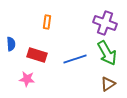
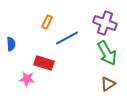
orange rectangle: rotated 16 degrees clockwise
red rectangle: moved 7 px right, 8 px down
blue line: moved 8 px left, 21 px up; rotated 10 degrees counterclockwise
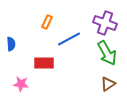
blue line: moved 2 px right, 1 px down
red rectangle: rotated 18 degrees counterclockwise
pink star: moved 6 px left, 5 px down
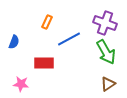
blue semicircle: moved 3 px right, 2 px up; rotated 24 degrees clockwise
green arrow: moved 1 px left, 1 px up
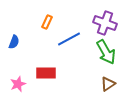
red rectangle: moved 2 px right, 10 px down
pink star: moved 3 px left; rotated 28 degrees counterclockwise
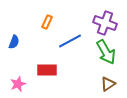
blue line: moved 1 px right, 2 px down
red rectangle: moved 1 px right, 3 px up
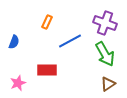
green arrow: moved 1 px left, 2 px down
pink star: moved 1 px up
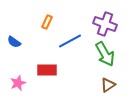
purple cross: moved 1 px down
blue semicircle: rotated 104 degrees clockwise
brown triangle: moved 1 px down
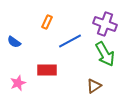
brown triangle: moved 14 px left, 1 px down
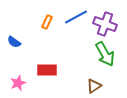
blue line: moved 6 px right, 24 px up
